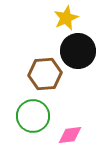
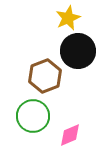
yellow star: moved 2 px right
brown hexagon: moved 2 px down; rotated 16 degrees counterclockwise
pink diamond: rotated 15 degrees counterclockwise
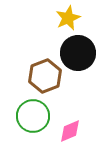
black circle: moved 2 px down
pink diamond: moved 4 px up
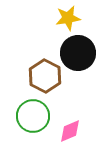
yellow star: rotated 15 degrees clockwise
brown hexagon: rotated 12 degrees counterclockwise
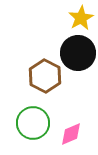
yellow star: moved 13 px right; rotated 20 degrees counterclockwise
green circle: moved 7 px down
pink diamond: moved 1 px right, 3 px down
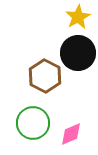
yellow star: moved 3 px left, 1 px up
